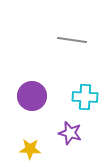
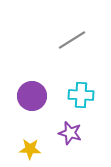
gray line: rotated 40 degrees counterclockwise
cyan cross: moved 4 px left, 2 px up
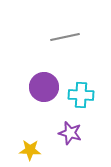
gray line: moved 7 px left, 3 px up; rotated 20 degrees clockwise
purple circle: moved 12 px right, 9 px up
yellow star: moved 1 px down
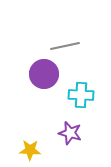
gray line: moved 9 px down
purple circle: moved 13 px up
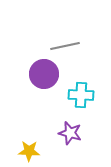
yellow star: moved 1 px left, 1 px down
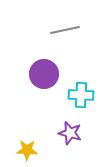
gray line: moved 16 px up
yellow star: moved 2 px left, 1 px up
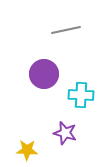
gray line: moved 1 px right
purple star: moved 5 px left
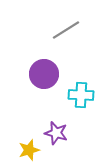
gray line: rotated 20 degrees counterclockwise
purple star: moved 9 px left
yellow star: moved 2 px right; rotated 20 degrees counterclockwise
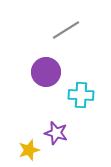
purple circle: moved 2 px right, 2 px up
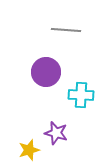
gray line: rotated 36 degrees clockwise
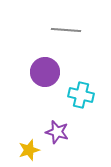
purple circle: moved 1 px left
cyan cross: rotated 10 degrees clockwise
purple star: moved 1 px right, 1 px up
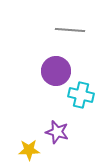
gray line: moved 4 px right
purple circle: moved 11 px right, 1 px up
yellow star: rotated 15 degrees clockwise
